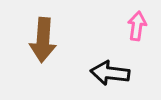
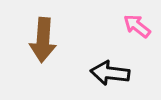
pink arrow: rotated 60 degrees counterclockwise
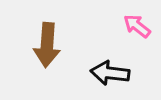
brown arrow: moved 4 px right, 5 px down
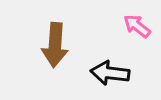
brown arrow: moved 8 px right
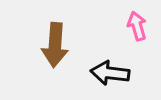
pink arrow: rotated 36 degrees clockwise
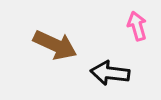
brown arrow: rotated 69 degrees counterclockwise
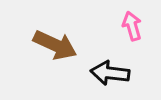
pink arrow: moved 5 px left
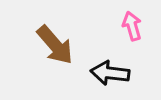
brown arrow: rotated 24 degrees clockwise
